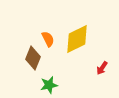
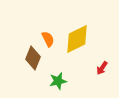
green star: moved 9 px right, 4 px up
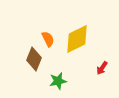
brown diamond: moved 1 px right, 1 px down
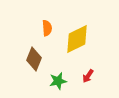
orange semicircle: moved 1 px left, 11 px up; rotated 21 degrees clockwise
red arrow: moved 14 px left, 8 px down
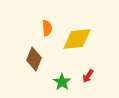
yellow diamond: rotated 20 degrees clockwise
green star: moved 4 px right, 1 px down; rotated 24 degrees counterclockwise
